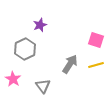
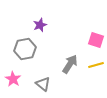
gray hexagon: rotated 15 degrees clockwise
gray triangle: moved 2 px up; rotated 14 degrees counterclockwise
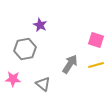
purple star: rotated 24 degrees counterclockwise
pink star: rotated 28 degrees counterclockwise
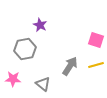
gray arrow: moved 2 px down
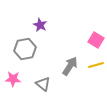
pink square: rotated 14 degrees clockwise
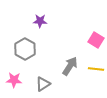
purple star: moved 4 px up; rotated 24 degrees counterclockwise
gray hexagon: rotated 20 degrees counterclockwise
yellow line: moved 4 px down; rotated 21 degrees clockwise
pink star: moved 1 px right, 1 px down
gray triangle: rotated 49 degrees clockwise
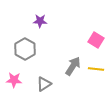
gray arrow: moved 3 px right
gray triangle: moved 1 px right
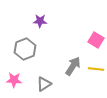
gray hexagon: rotated 10 degrees clockwise
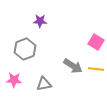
pink square: moved 2 px down
gray arrow: rotated 90 degrees clockwise
gray triangle: rotated 21 degrees clockwise
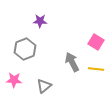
gray arrow: moved 1 px left, 4 px up; rotated 150 degrees counterclockwise
gray triangle: moved 2 px down; rotated 28 degrees counterclockwise
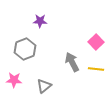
pink square: rotated 14 degrees clockwise
